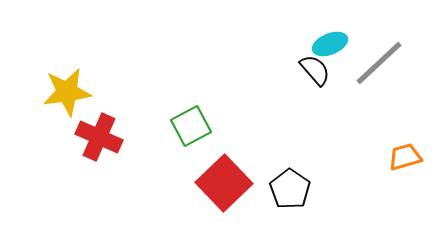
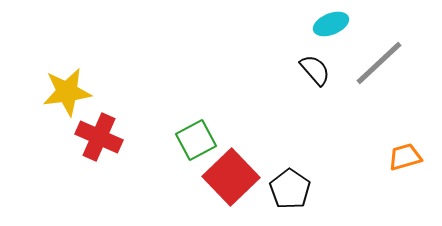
cyan ellipse: moved 1 px right, 20 px up
green square: moved 5 px right, 14 px down
red square: moved 7 px right, 6 px up
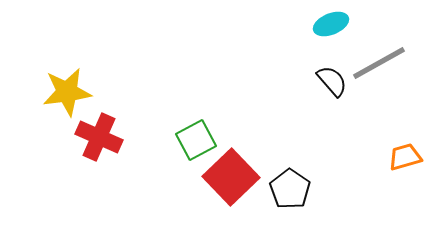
gray line: rotated 14 degrees clockwise
black semicircle: moved 17 px right, 11 px down
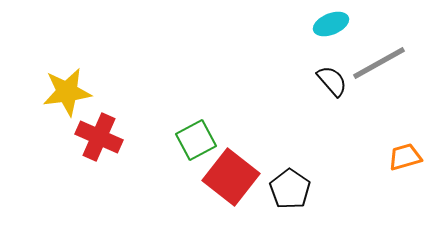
red square: rotated 8 degrees counterclockwise
